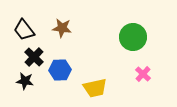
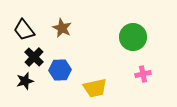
brown star: rotated 18 degrees clockwise
pink cross: rotated 35 degrees clockwise
black star: rotated 24 degrees counterclockwise
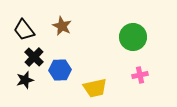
brown star: moved 2 px up
pink cross: moved 3 px left, 1 px down
black star: moved 1 px up
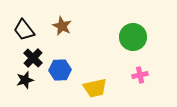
black cross: moved 1 px left, 1 px down
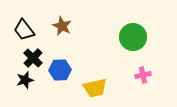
pink cross: moved 3 px right
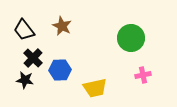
green circle: moved 2 px left, 1 px down
black star: rotated 24 degrees clockwise
